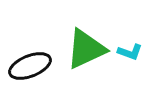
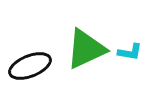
cyan L-shape: rotated 10 degrees counterclockwise
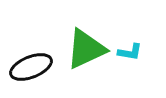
black ellipse: moved 1 px right, 1 px down
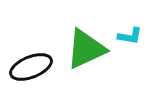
cyan L-shape: moved 16 px up
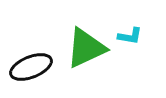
green triangle: moved 1 px up
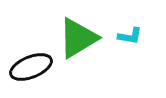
green triangle: moved 8 px left, 10 px up; rotated 6 degrees counterclockwise
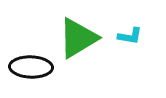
black ellipse: rotated 24 degrees clockwise
